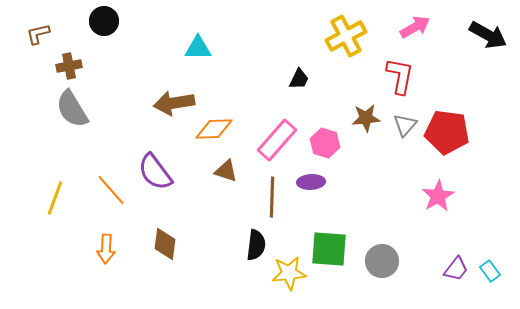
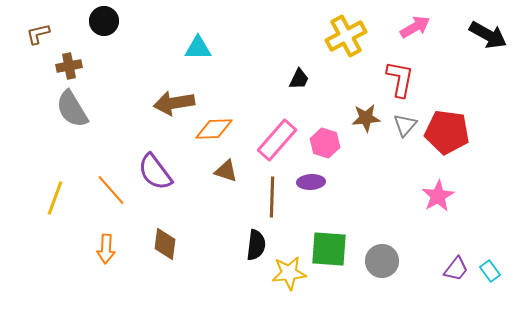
red L-shape: moved 3 px down
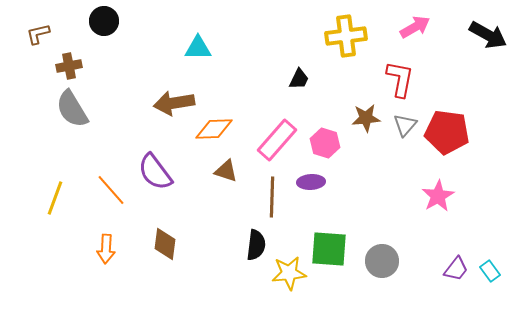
yellow cross: rotated 21 degrees clockwise
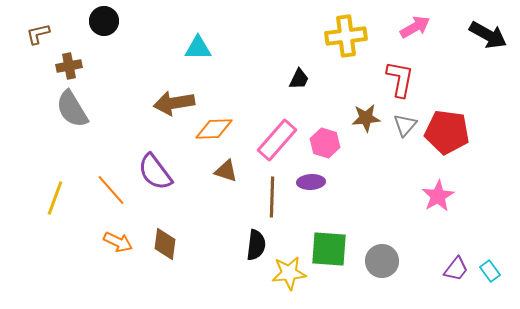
orange arrow: moved 12 px right, 7 px up; rotated 68 degrees counterclockwise
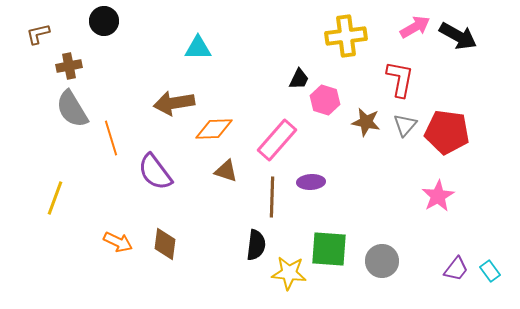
black arrow: moved 30 px left, 1 px down
brown star: moved 4 px down; rotated 16 degrees clockwise
pink hexagon: moved 43 px up
orange line: moved 52 px up; rotated 24 degrees clockwise
yellow star: rotated 12 degrees clockwise
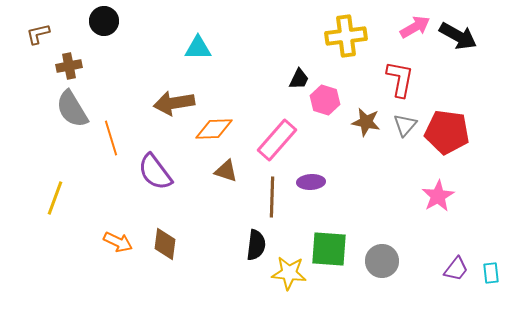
cyan rectangle: moved 1 px right, 2 px down; rotated 30 degrees clockwise
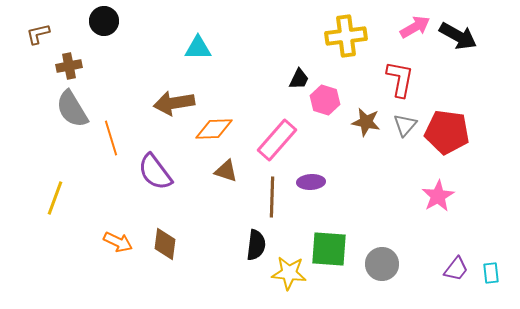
gray circle: moved 3 px down
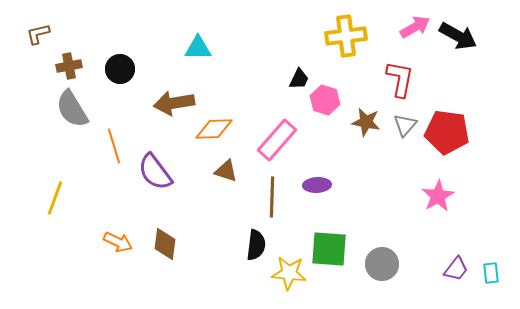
black circle: moved 16 px right, 48 px down
orange line: moved 3 px right, 8 px down
purple ellipse: moved 6 px right, 3 px down
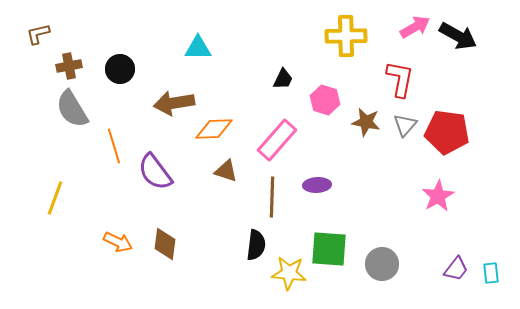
yellow cross: rotated 6 degrees clockwise
black trapezoid: moved 16 px left
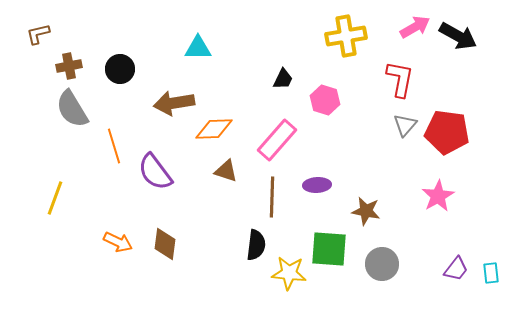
yellow cross: rotated 9 degrees counterclockwise
brown star: moved 89 px down
